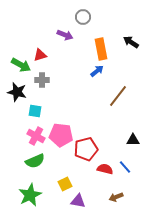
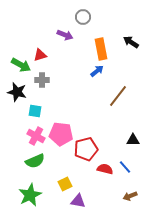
pink pentagon: moved 1 px up
brown arrow: moved 14 px right, 1 px up
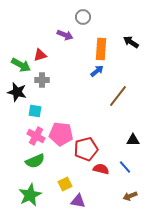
orange rectangle: rotated 15 degrees clockwise
red semicircle: moved 4 px left
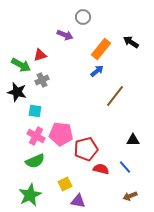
orange rectangle: rotated 35 degrees clockwise
gray cross: rotated 24 degrees counterclockwise
brown line: moved 3 px left
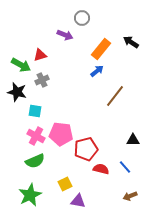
gray circle: moved 1 px left, 1 px down
